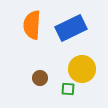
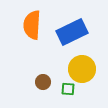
blue rectangle: moved 1 px right, 4 px down
brown circle: moved 3 px right, 4 px down
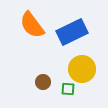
orange semicircle: rotated 40 degrees counterclockwise
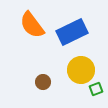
yellow circle: moved 1 px left, 1 px down
green square: moved 28 px right; rotated 24 degrees counterclockwise
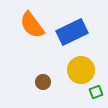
green square: moved 3 px down
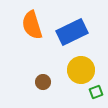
orange semicircle: rotated 20 degrees clockwise
